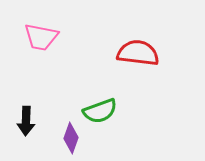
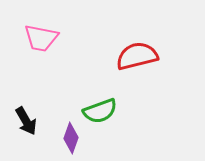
pink trapezoid: moved 1 px down
red semicircle: moved 1 px left, 3 px down; rotated 21 degrees counterclockwise
black arrow: rotated 32 degrees counterclockwise
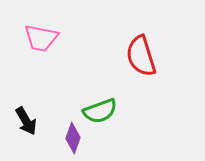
red semicircle: moved 4 px right; rotated 93 degrees counterclockwise
purple diamond: moved 2 px right
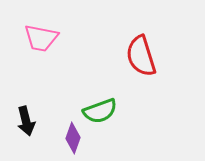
black arrow: rotated 16 degrees clockwise
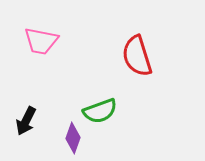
pink trapezoid: moved 3 px down
red semicircle: moved 4 px left
black arrow: rotated 40 degrees clockwise
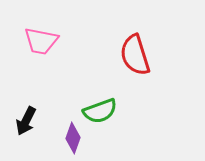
red semicircle: moved 2 px left, 1 px up
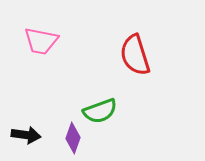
black arrow: moved 14 px down; rotated 108 degrees counterclockwise
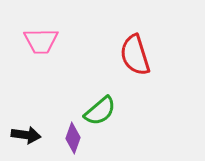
pink trapezoid: rotated 12 degrees counterclockwise
green semicircle: rotated 20 degrees counterclockwise
